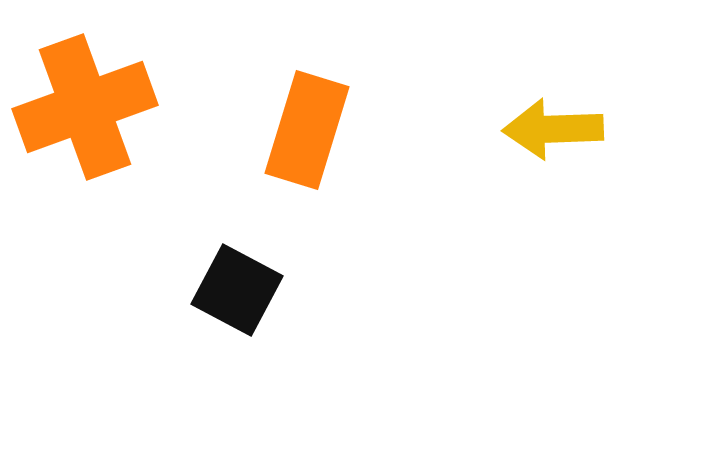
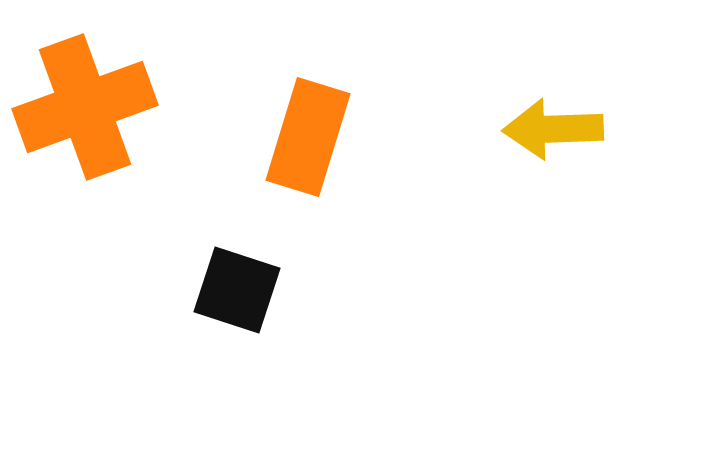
orange rectangle: moved 1 px right, 7 px down
black square: rotated 10 degrees counterclockwise
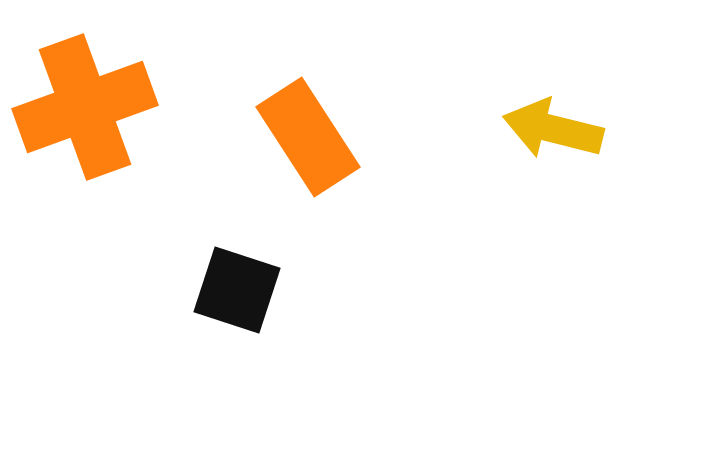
yellow arrow: rotated 16 degrees clockwise
orange rectangle: rotated 50 degrees counterclockwise
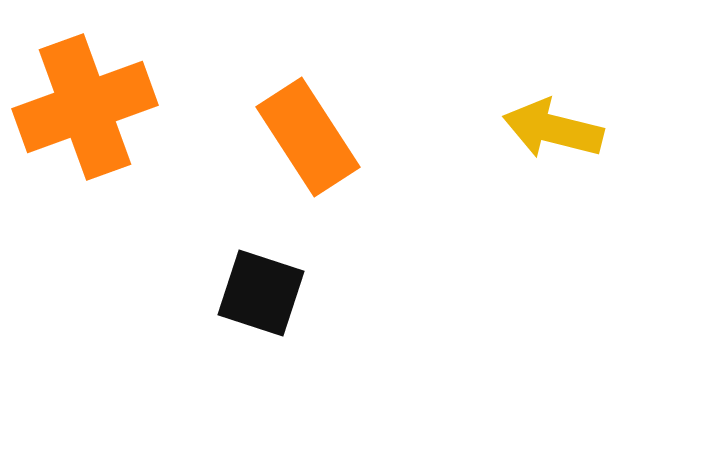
black square: moved 24 px right, 3 px down
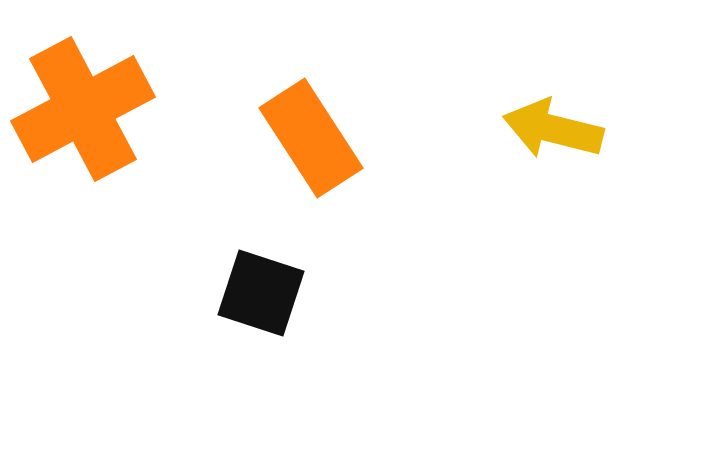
orange cross: moved 2 px left, 2 px down; rotated 8 degrees counterclockwise
orange rectangle: moved 3 px right, 1 px down
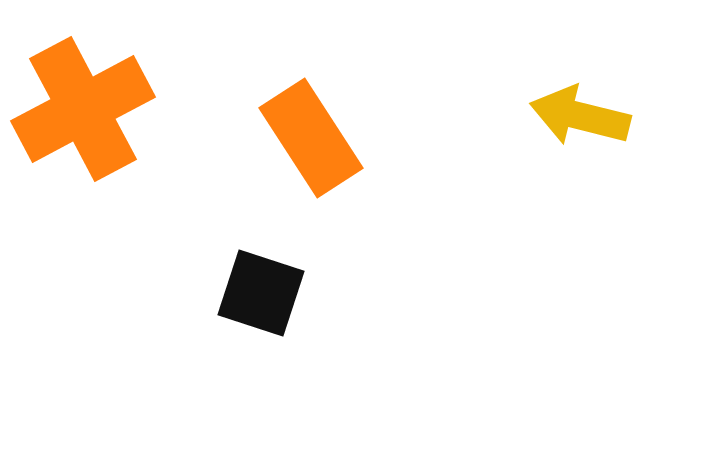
yellow arrow: moved 27 px right, 13 px up
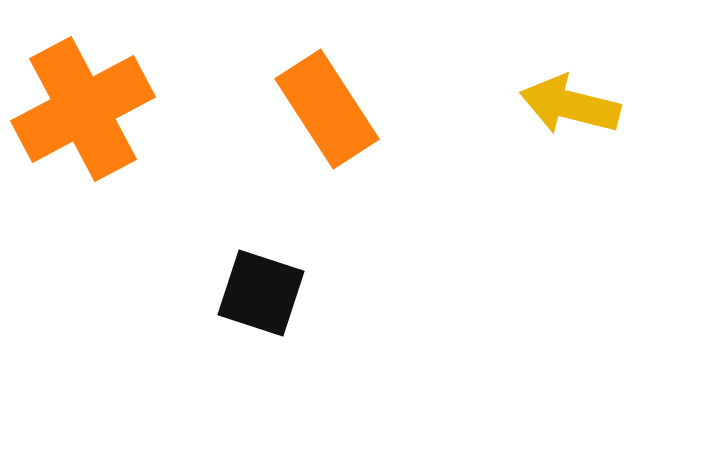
yellow arrow: moved 10 px left, 11 px up
orange rectangle: moved 16 px right, 29 px up
